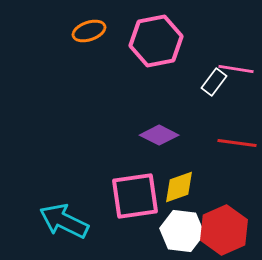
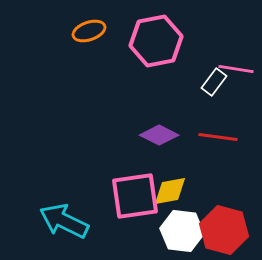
red line: moved 19 px left, 6 px up
yellow diamond: moved 9 px left, 4 px down; rotated 9 degrees clockwise
red hexagon: rotated 21 degrees counterclockwise
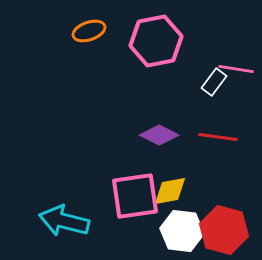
cyan arrow: rotated 12 degrees counterclockwise
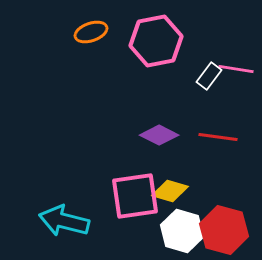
orange ellipse: moved 2 px right, 1 px down
white rectangle: moved 5 px left, 6 px up
yellow diamond: rotated 27 degrees clockwise
white hexagon: rotated 9 degrees clockwise
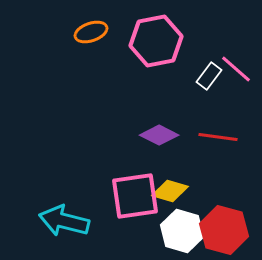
pink line: rotated 32 degrees clockwise
